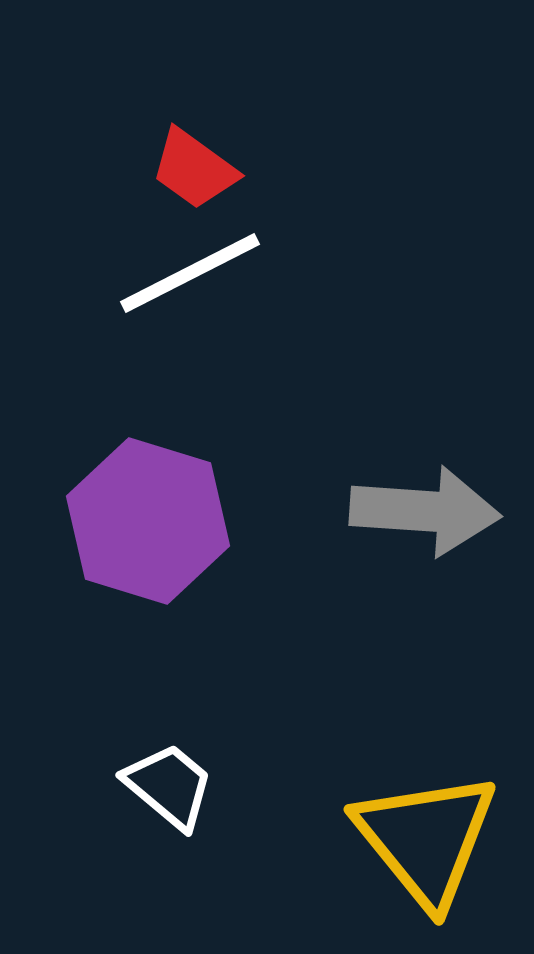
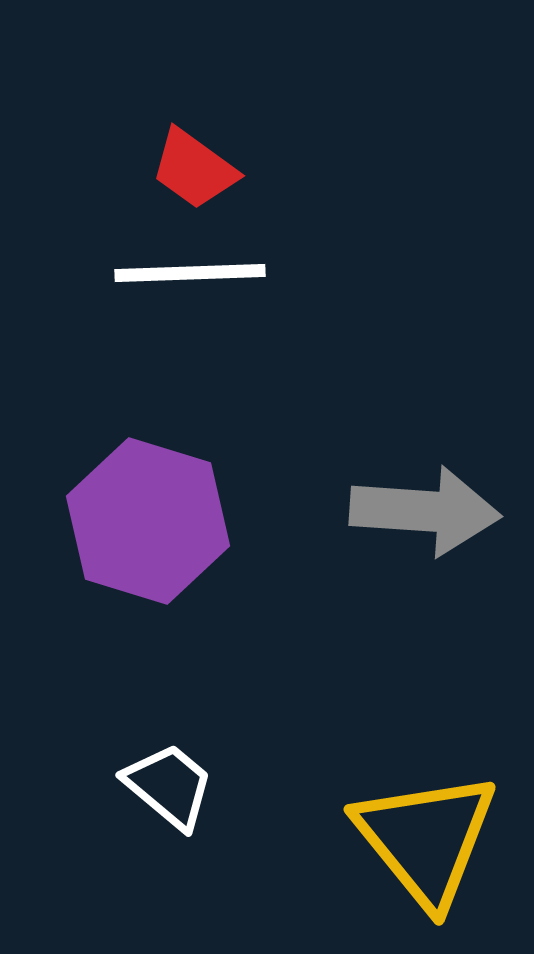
white line: rotated 25 degrees clockwise
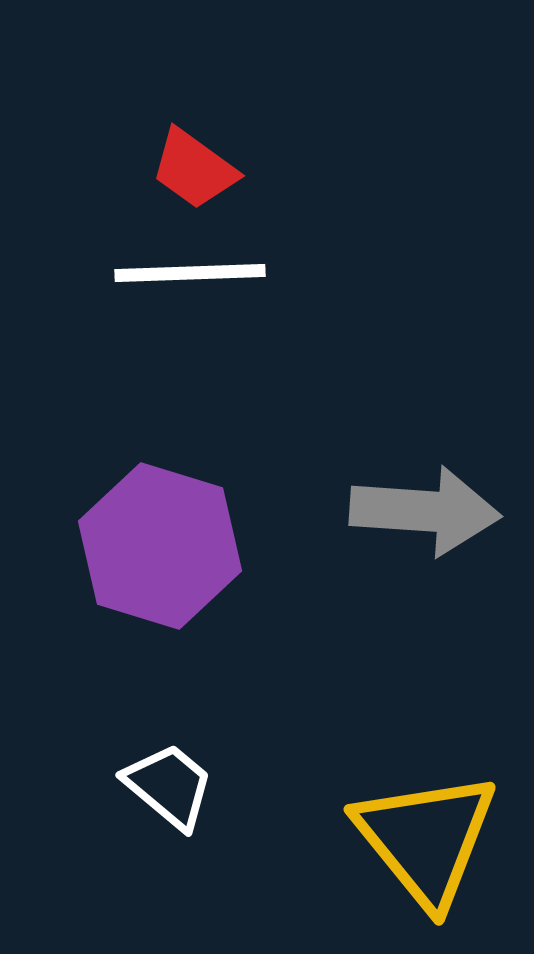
purple hexagon: moved 12 px right, 25 px down
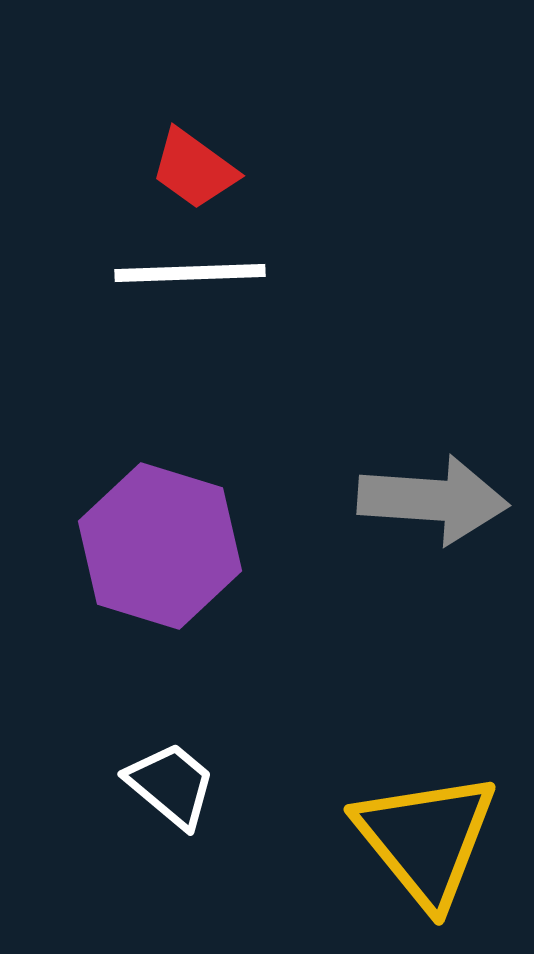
gray arrow: moved 8 px right, 11 px up
white trapezoid: moved 2 px right, 1 px up
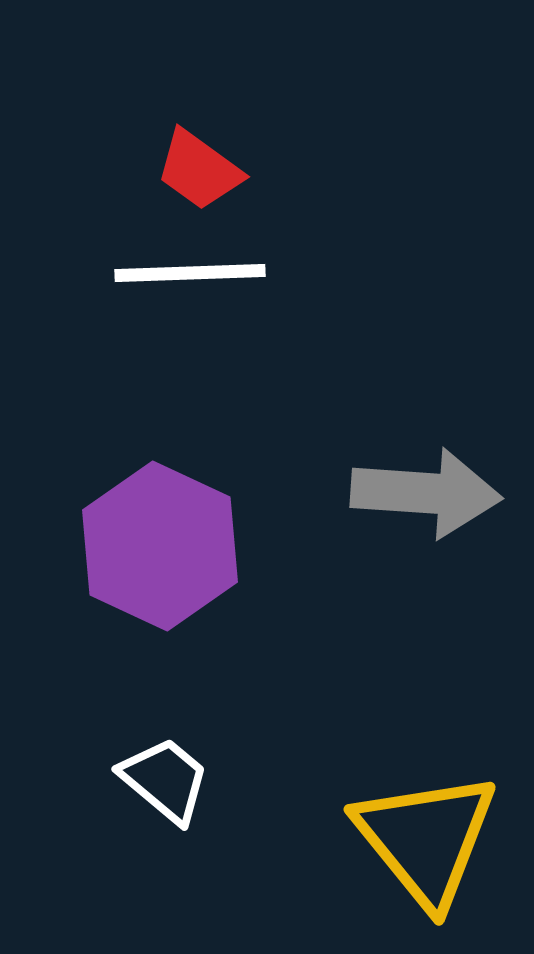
red trapezoid: moved 5 px right, 1 px down
gray arrow: moved 7 px left, 7 px up
purple hexagon: rotated 8 degrees clockwise
white trapezoid: moved 6 px left, 5 px up
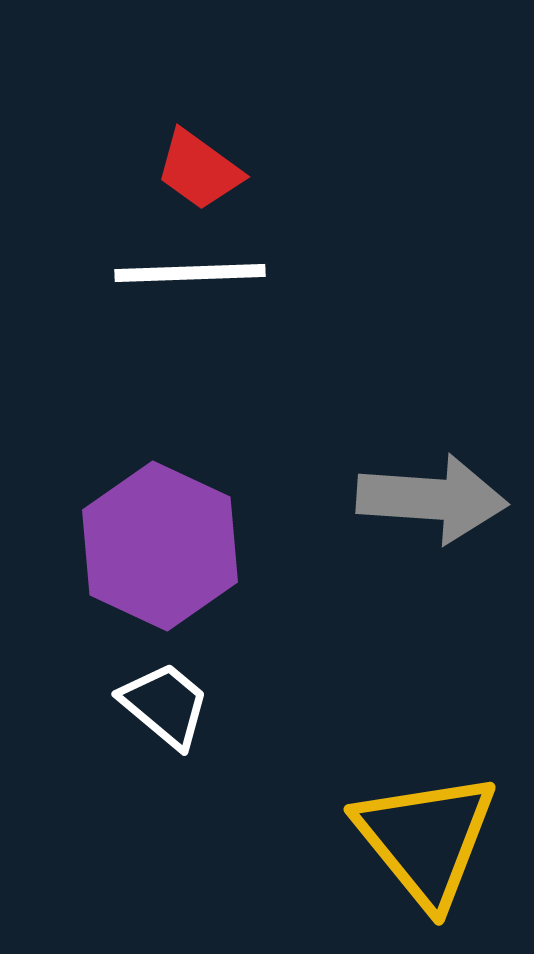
gray arrow: moved 6 px right, 6 px down
white trapezoid: moved 75 px up
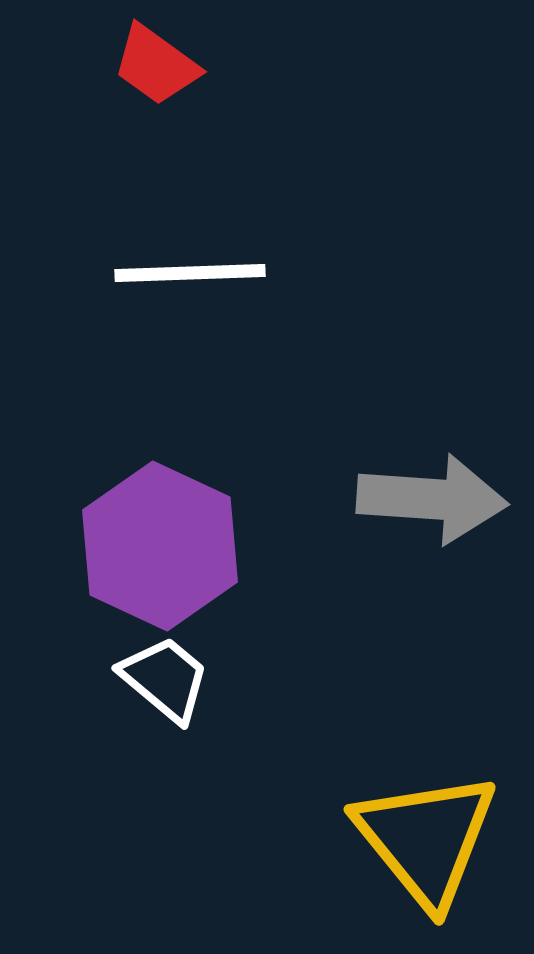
red trapezoid: moved 43 px left, 105 px up
white trapezoid: moved 26 px up
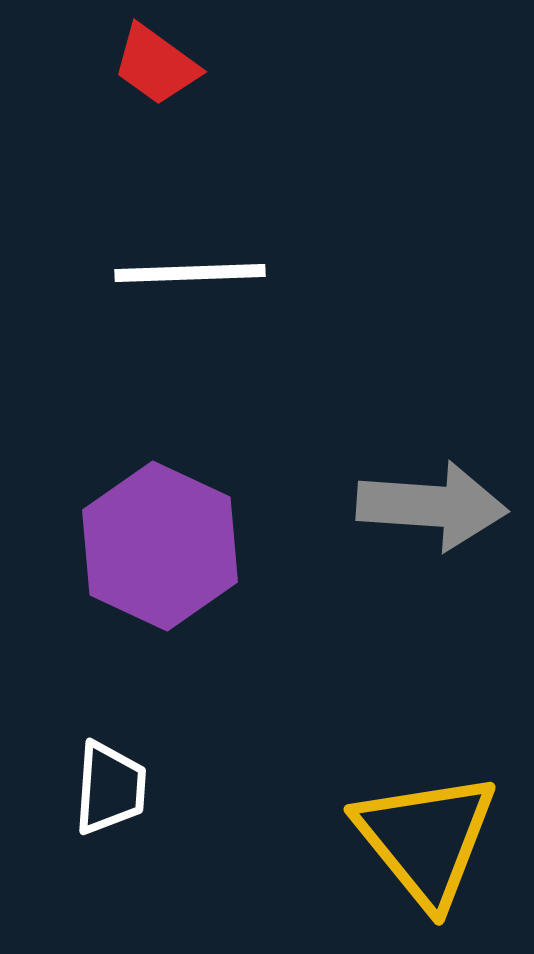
gray arrow: moved 7 px down
white trapezoid: moved 55 px left, 109 px down; rotated 54 degrees clockwise
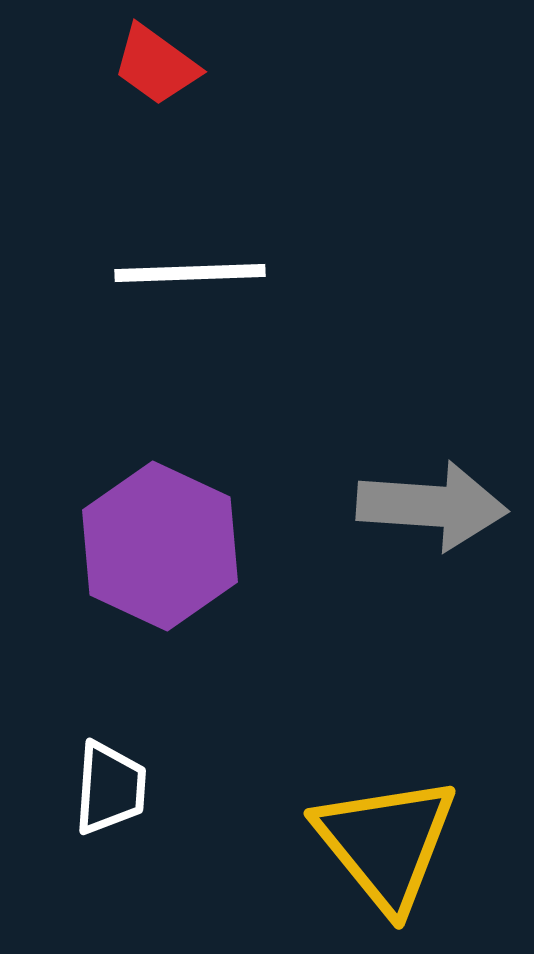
yellow triangle: moved 40 px left, 4 px down
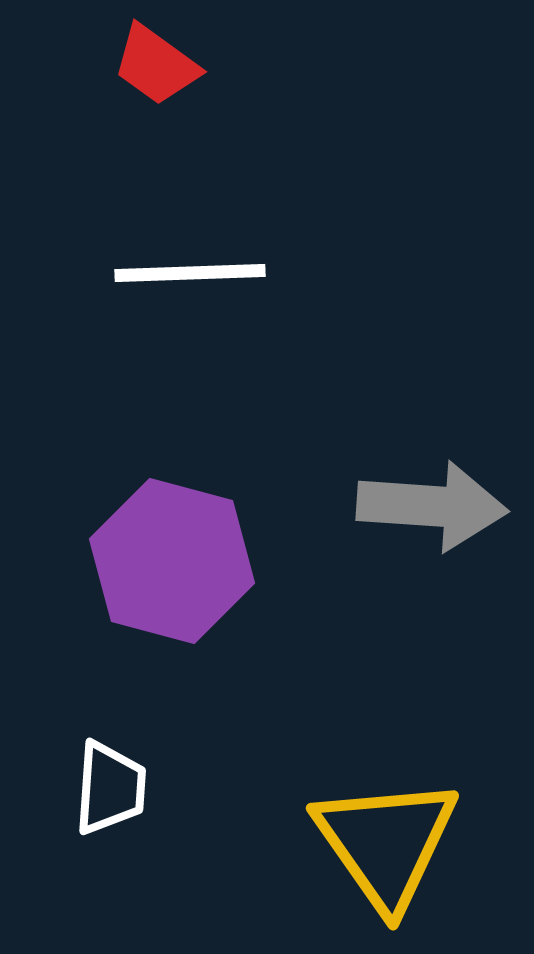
purple hexagon: moved 12 px right, 15 px down; rotated 10 degrees counterclockwise
yellow triangle: rotated 4 degrees clockwise
